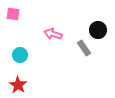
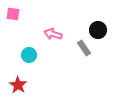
cyan circle: moved 9 px right
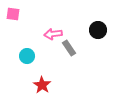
pink arrow: rotated 24 degrees counterclockwise
gray rectangle: moved 15 px left
cyan circle: moved 2 px left, 1 px down
red star: moved 24 px right
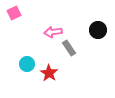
pink square: moved 1 px right, 1 px up; rotated 32 degrees counterclockwise
pink arrow: moved 2 px up
cyan circle: moved 8 px down
red star: moved 7 px right, 12 px up
